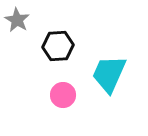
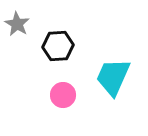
gray star: moved 4 px down
cyan trapezoid: moved 4 px right, 3 px down
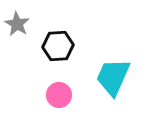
pink circle: moved 4 px left
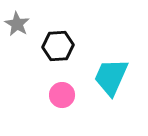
cyan trapezoid: moved 2 px left
pink circle: moved 3 px right
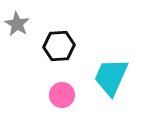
black hexagon: moved 1 px right
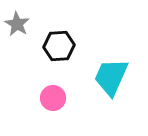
pink circle: moved 9 px left, 3 px down
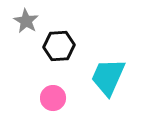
gray star: moved 9 px right, 3 px up
cyan trapezoid: moved 3 px left
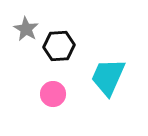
gray star: moved 8 px down
pink circle: moved 4 px up
